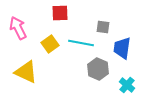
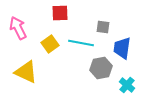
gray hexagon: moved 3 px right, 1 px up; rotated 25 degrees clockwise
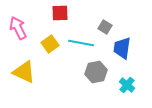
gray square: moved 2 px right; rotated 24 degrees clockwise
gray hexagon: moved 5 px left, 4 px down
yellow triangle: moved 2 px left
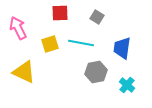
gray square: moved 8 px left, 10 px up
yellow square: rotated 18 degrees clockwise
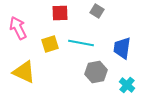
gray square: moved 6 px up
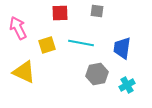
gray square: rotated 24 degrees counterclockwise
yellow square: moved 3 px left, 1 px down
gray hexagon: moved 1 px right, 2 px down
cyan cross: rotated 21 degrees clockwise
